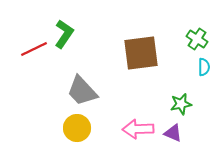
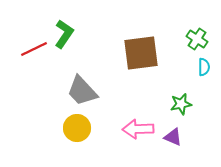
purple triangle: moved 4 px down
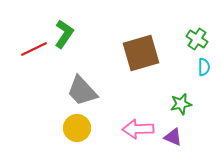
brown square: rotated 9 degrees counterclockwise
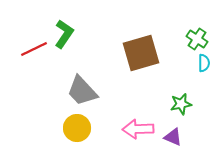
cyan semicircle: moved 4 px up
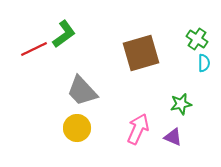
green L-shape: rotated 20 degrees clockwise
pink arrow: rotated 116 degrees clockwise
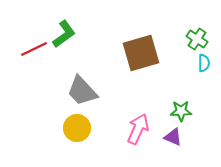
green star: moved 7 px down; rotated 10 degrees clockwise
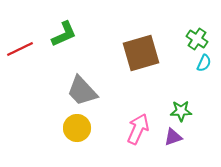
green L-shape: rotated 12 degrees clockwise
red line: moved 14 px left
cyan semicircle: rotated 24 degrees clockwise
purple triangle: rotated 42 degrees counterclockwise
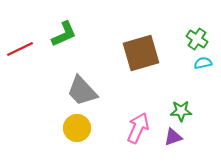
cyan semicircle: moved 1 px left; rotated 126 degrees counterclockwise
pink arrow: moved 1 px up
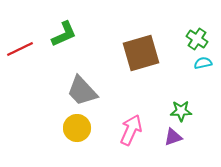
pink arrow: moved 7 px left, 2 px down
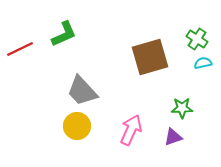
brown square: moved 9 px right, 4 px down
green star: moved 1 px right, 3 px up
yellow circle: moved 2 px up
